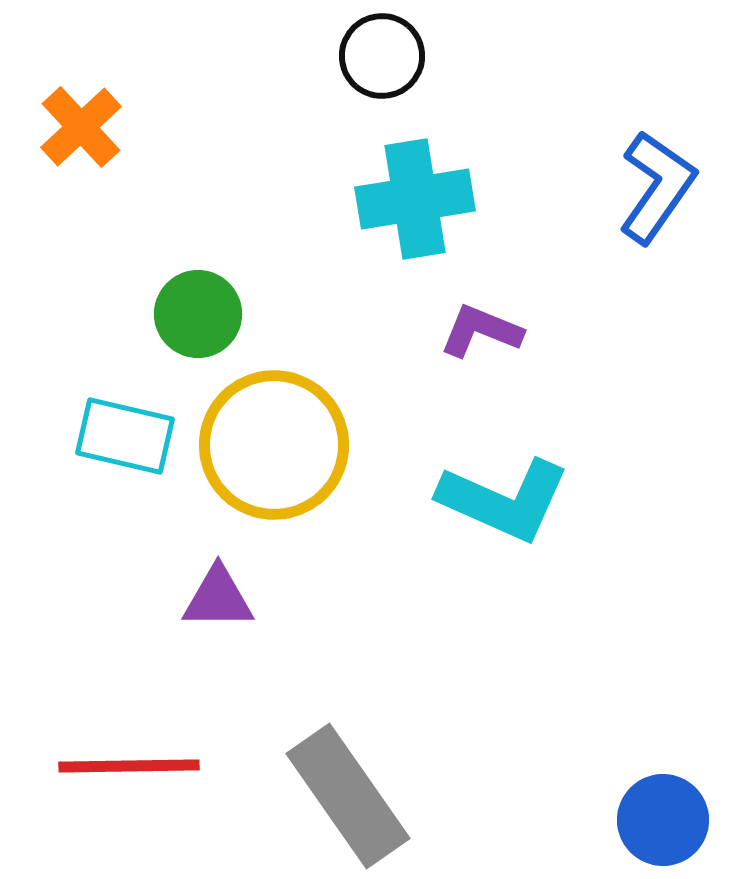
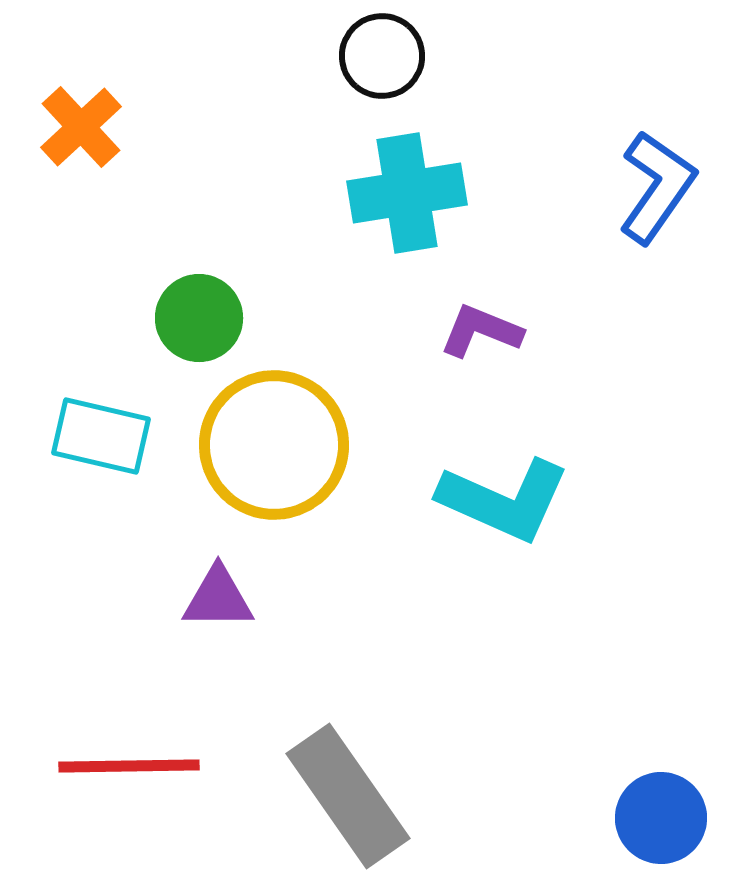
cyan cross: moved 8 px left, 6 px up
green circle: moved 1 px right, 4 px down
cyan rectangle: moved 24 px left
blue circle: moved 2 px left, 2 px up
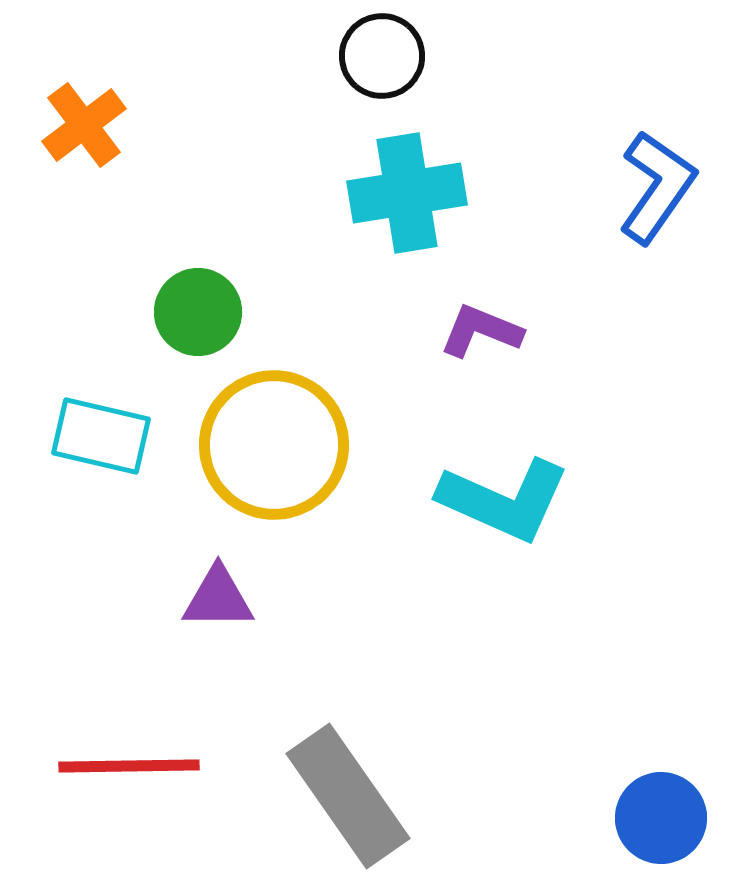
orange cross: moved 3 px right, 2 px up; rotated 6 degrees clockwise
green circle: moved 1 px left, 6 px up
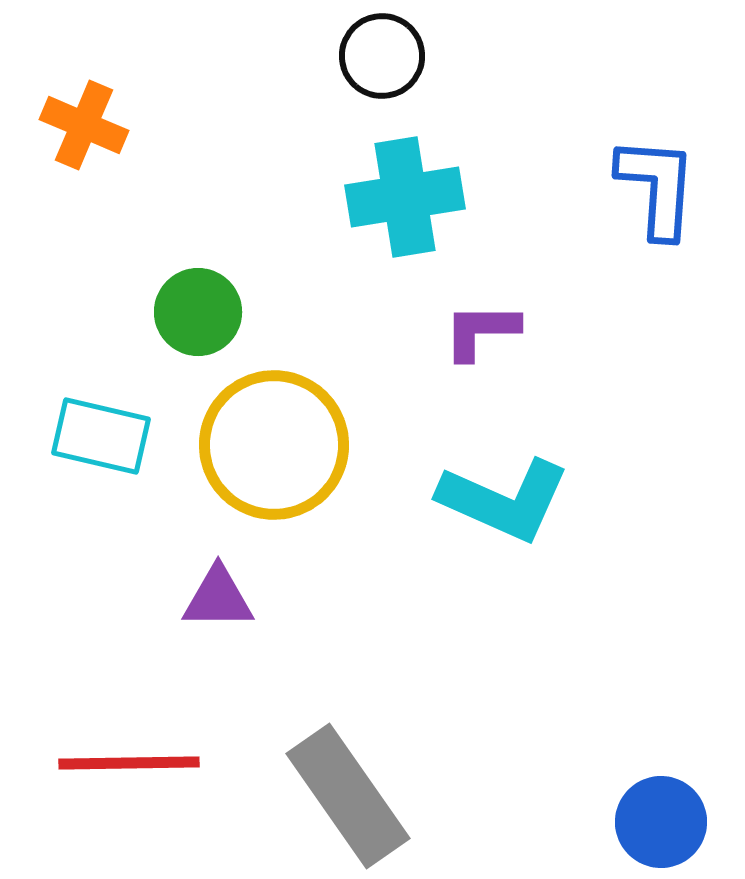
orange cross: rotated 30 degrees counterclockwise
blue L-shape: rotated 31 degrees counterclockwise
cyan cross: moved 2 px left, 4 px down
purple L-shape: rotated 22 degrees counterclockwise
red line: moved 3 px up
blue circle: moved 4 px down
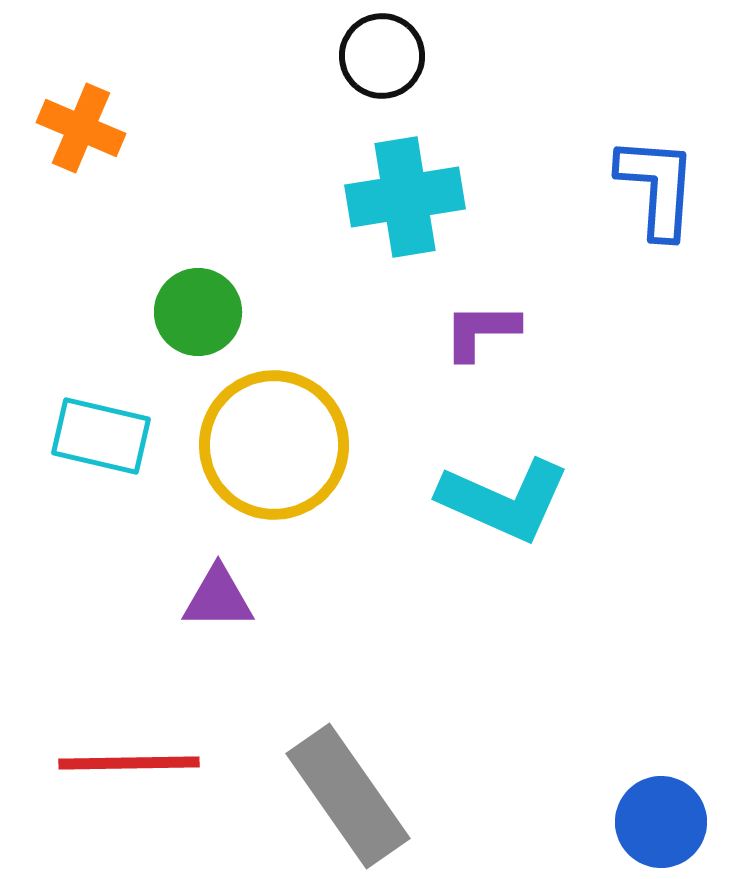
orange cross: moved 3 px left, 3 px down
